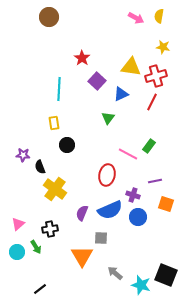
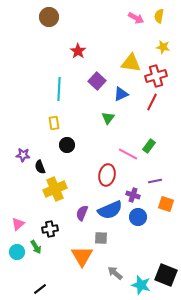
red star: moved 4 px left, 7 px up
yellow triangle: moved 4 px up
yellow cross: rotated 30 degrees clockwise
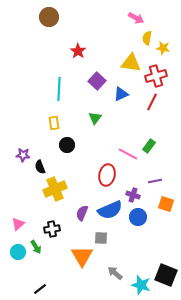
yellow semicircle: moved 12 px left, 22 px down
yellow star: moved 1 px down
green triangle: moved 13 px left
black cross: moved 2 px right
cyan circle: moved 1 px right
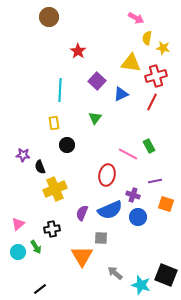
cyan line: moved 1 px right, 1 px down
green rectangle: rotated 64 degrees counterclockwise
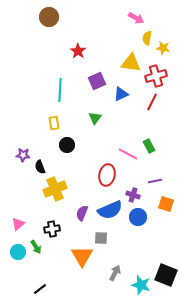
purple square: rotated 24 degrees clockwise
gray arrow: rotated 77 degrees clockwise
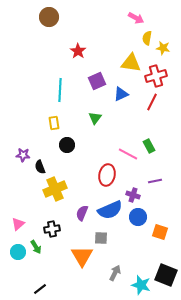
orange square: moved 6 px left, 28 px down
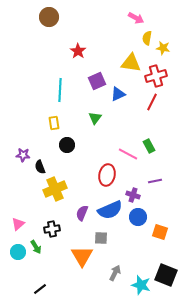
blue triangle: moved 3 px left
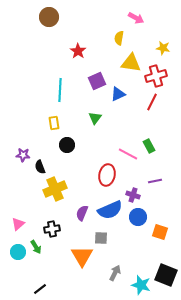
yellow semicircle: moved 28 px left
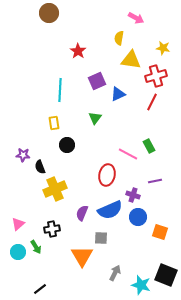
brown circle: moved 4 px up
yellow triangle: moved 3 px up
